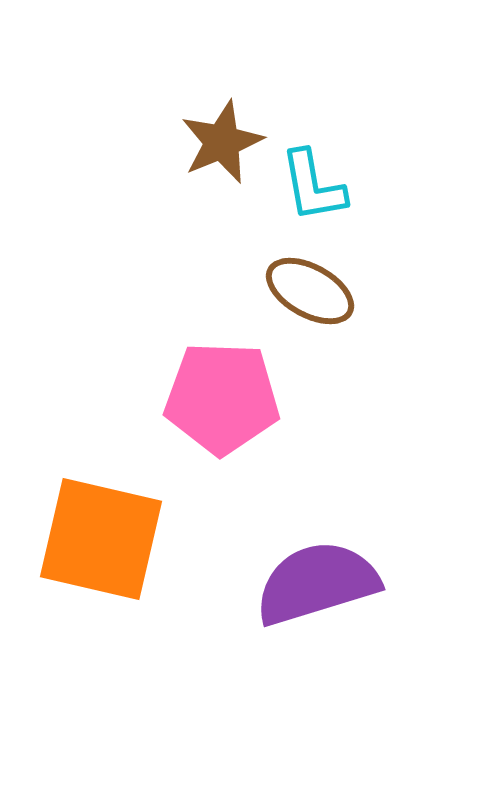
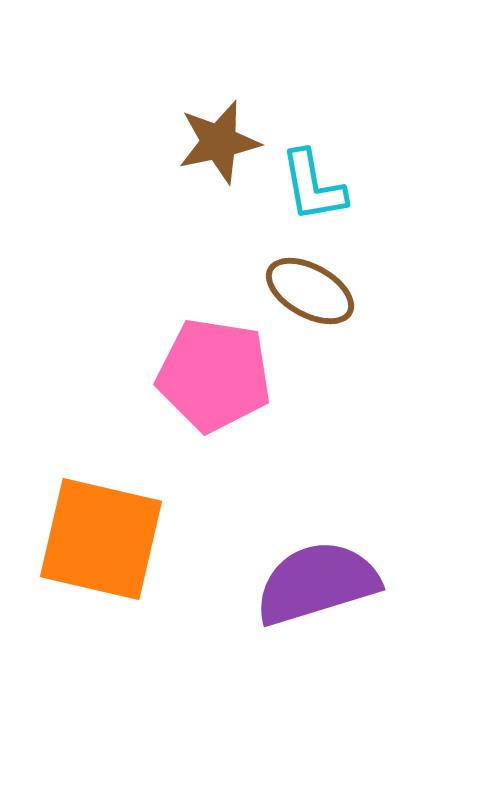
brown star: moved 3 px left; rotated 10 degrees clockwise
pink pentagon: moved 8 px left, 23 px up; rotated 7 degrees clockwise
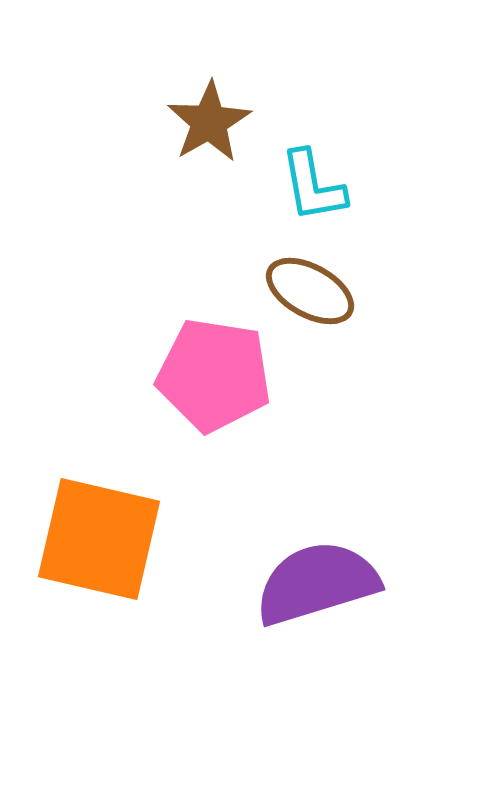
brown star: moved 10 px left, 20 px up; rotated 18 degrees counterclockwise
orange square: moved 2 px left
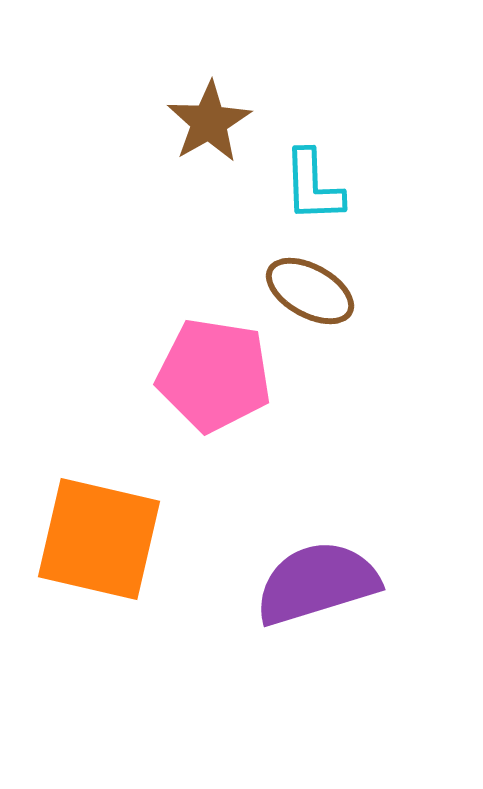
cyan L-shape: rotated 8 degrees clockwise
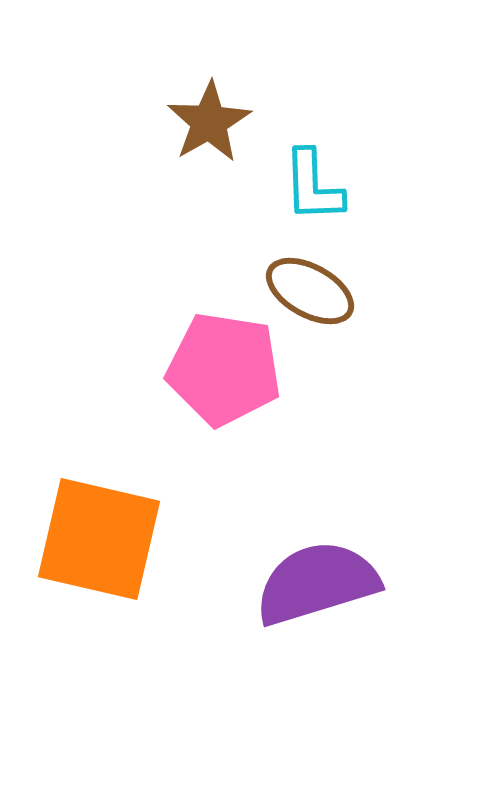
pink pentagon: moved 10 px right, 6 px up
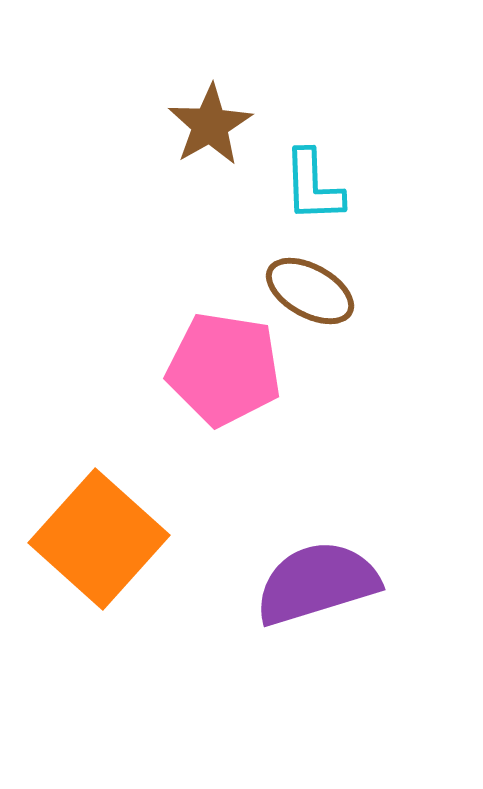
brown star: moved 1 px right, 3 px down
orange square: rotated 29 degrees clockwise
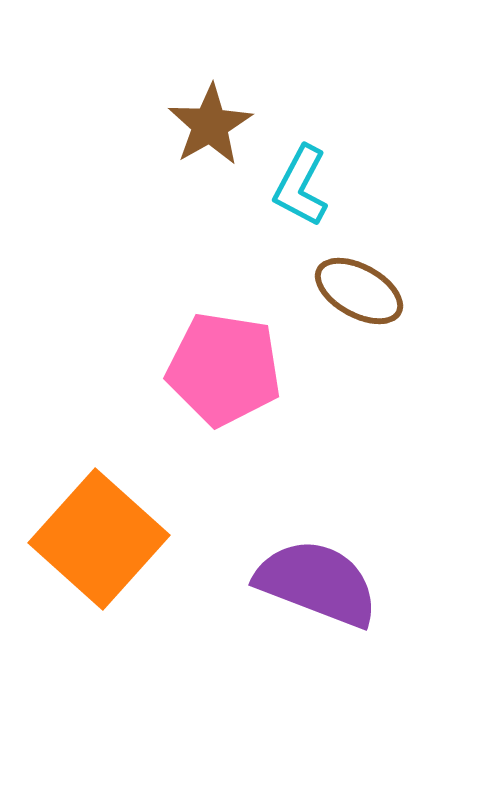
cyan L-shape: moved 12 px left; rotated 30 degrees clockwise
brown ellipse: moved 49 px right
purple semicircle: rotated 38 degrees clockwise
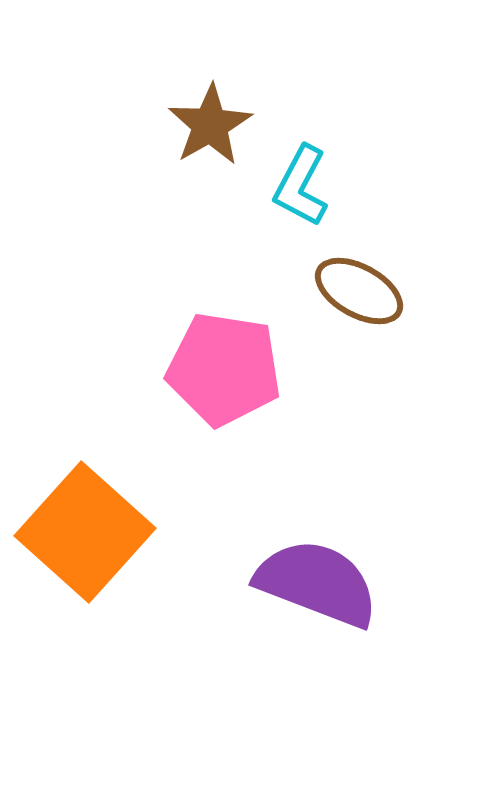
orange square: moved 14 px left, 7 px up
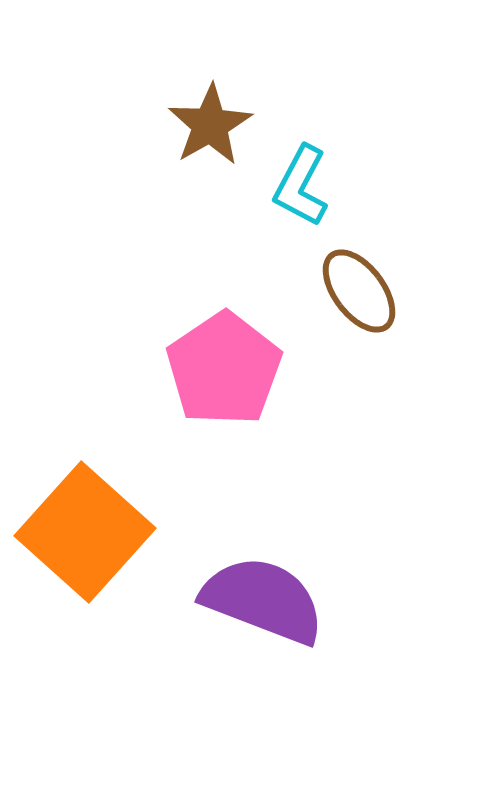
brown ellipse: rotated 24 degrees clockwise
pink pentagon: rotated 29 degrees clockwise
purple semicircle: moved 54 px left, 17 px down
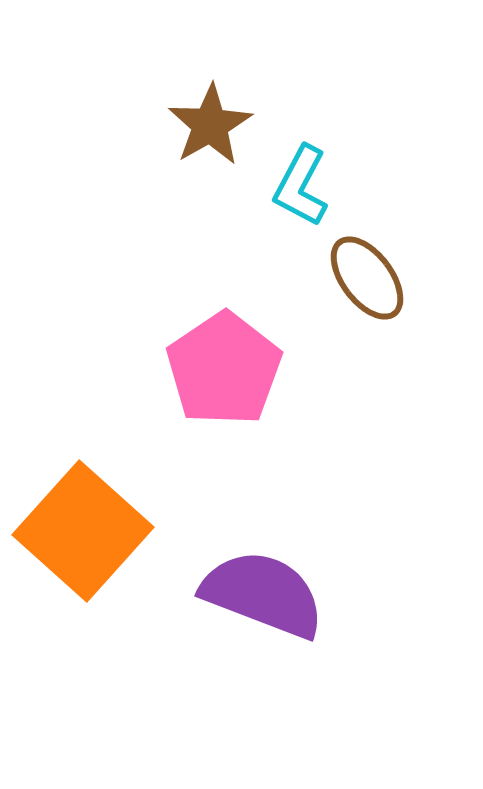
brown ellipse: moved 8 px right, 13 px up
orange square: moved 2 px left, 1 px up
purple semicircle: moved 6 px up
